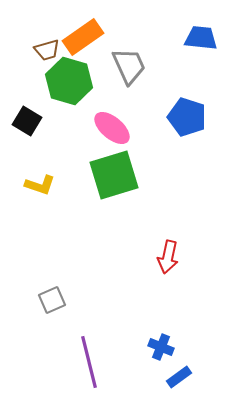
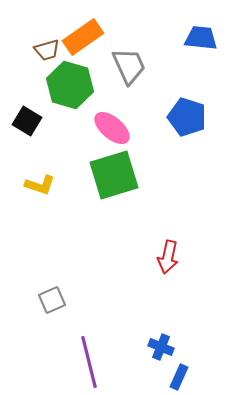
green hexagon: moved 1 px right, 4 px down
blue rectangle: rotated 30 degrees counterclockwise
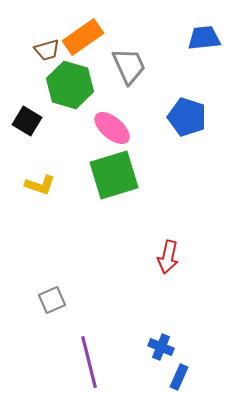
blue trapezoid: moved 3 px right; rotated 12 degrees counterclockwise
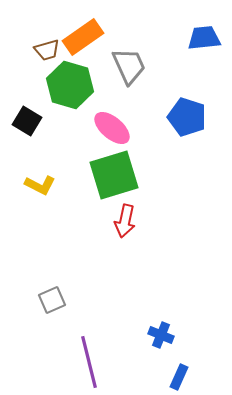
yellow L-shape: rotated 8 degrees clockwise
red arrow: moved 43 px left, 36 px up
blue cross: moved 12 px up
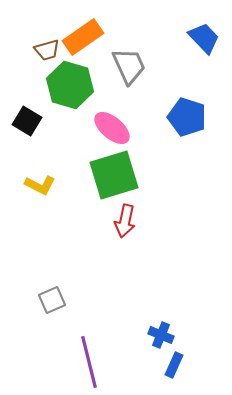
blue trapezoid: rotated 52 degrees clockwise
blue rectangle: moved 5 px left, 12 px up
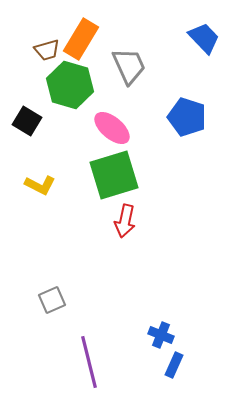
orange rectangle: moved 2 px left, 2 px down; rotated 24 degrees counterclockwise
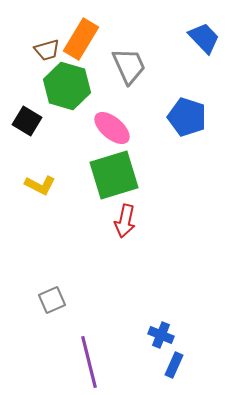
green hexagon: moved 3 px left, 1 px down
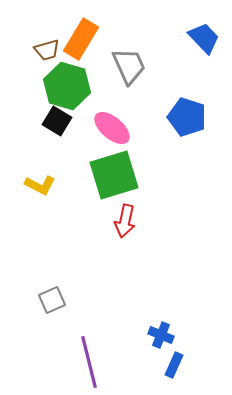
black square: moved 30 px right
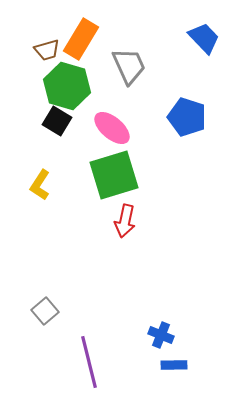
yellow L-shape: rotated 96 degrees clockwise
gray square: moved 7 px left, 11 px down; rotated 16 degrees counterclockwise
blue rectangle: rotated 65 degrees clockwise
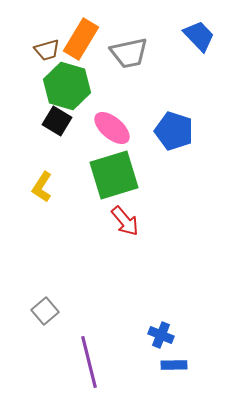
blue trapezoid: moved 5 px left, 2 px up
gray trapezoid: moved 13 px up; rotated 102 degrees clockwise
blue pentagon: moved 13 px left, 14 px down
yellow L-shape: moved 2 px right, 2 px down
red arrow: rotated 52 degrees counterclockwise
